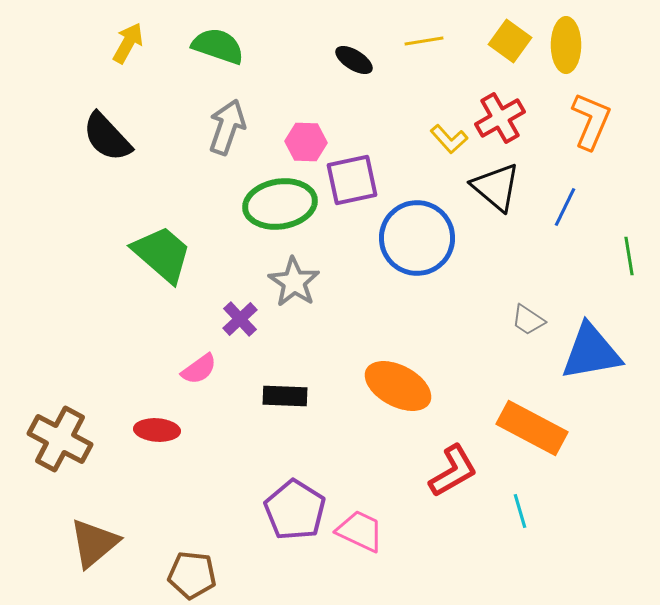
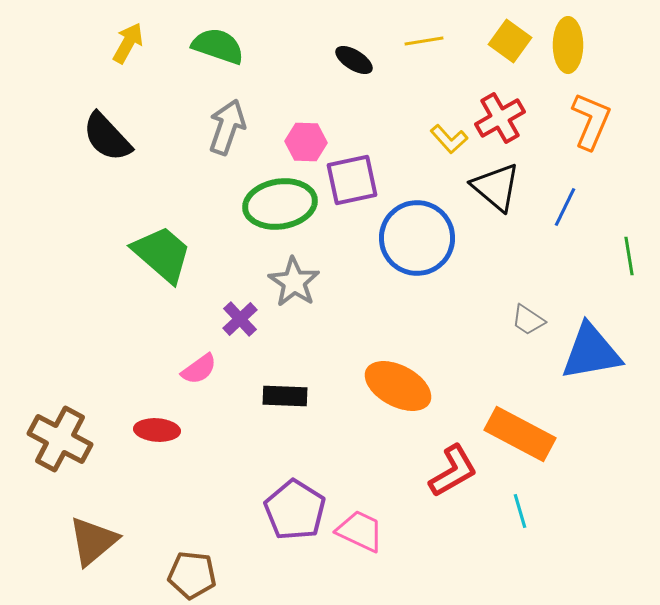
yellow ellipse: moved 2 px right
orange rectangle: moved 12 px left, 6 px down
brown triangle: moved 1 px left, 2 px up
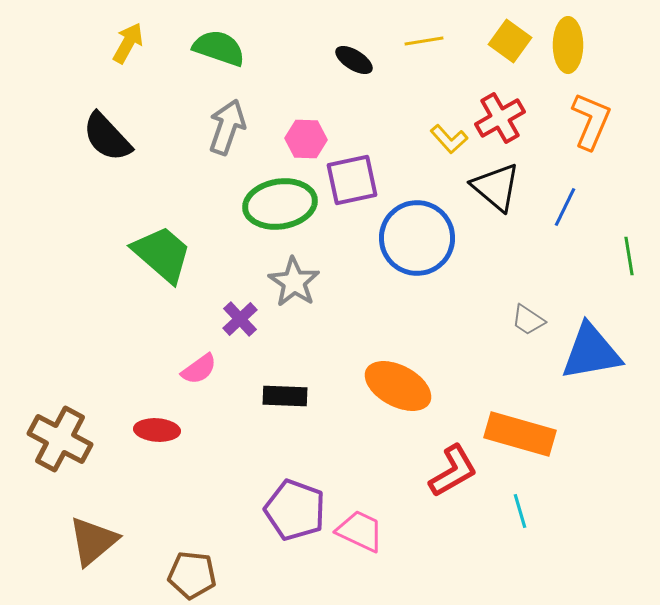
green semicircle: moved 1 px right, 2 px down
pink hexagon: moved 3 px up
orange rectangle: rotated 12 degrees counterclockwise
purple pentagon: rotated 12 degrees counterclockwise
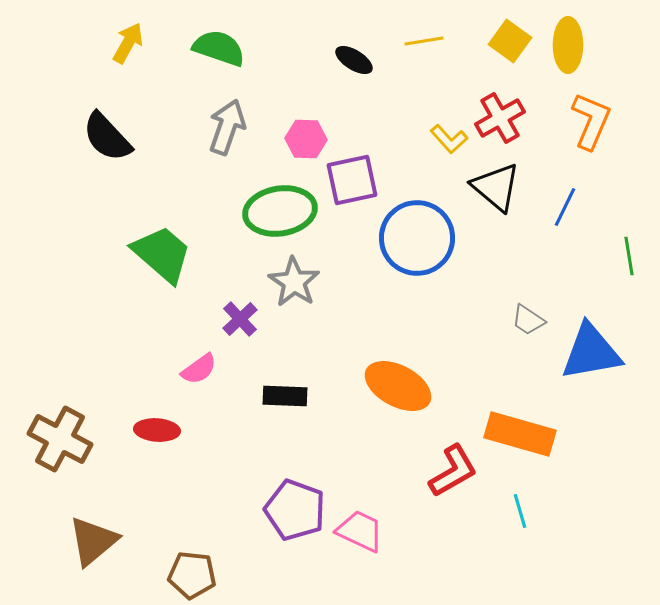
green ellipse: moved 7 px down
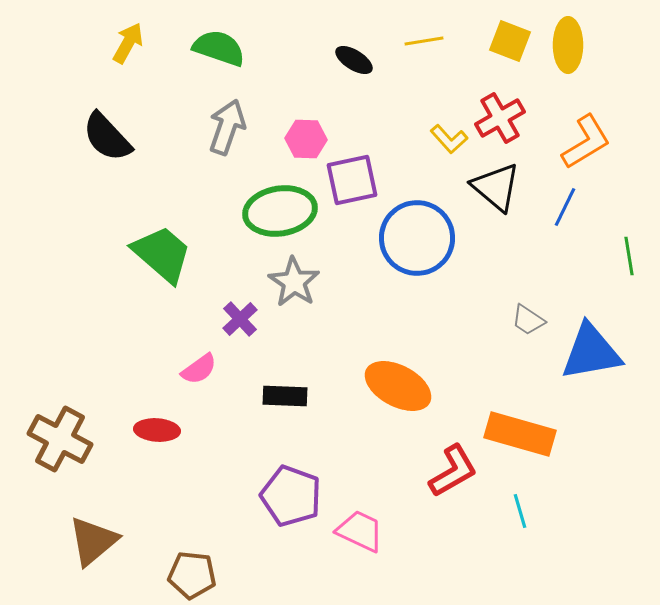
yellow square: rotated 15 degrees counterclockwise
orange L-shape: moved 5 px left, 21 px down; rotated 36 degrees clockwise
purple pentagon: moved 4 px left, 14 px up
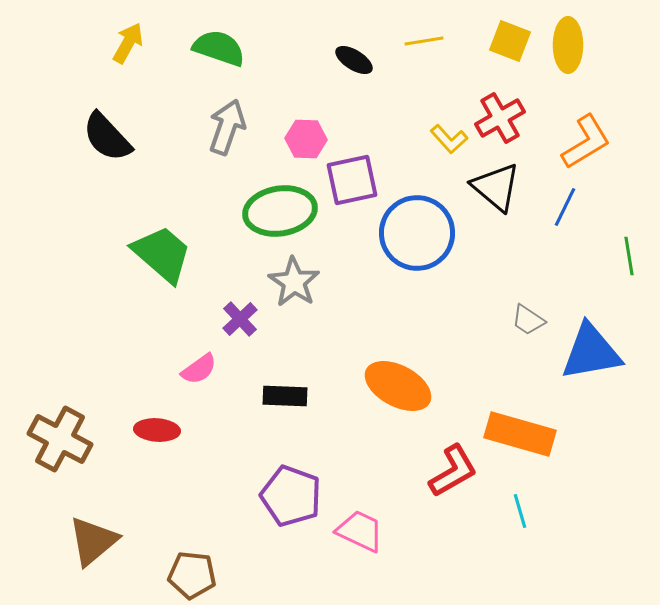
blue circle: moved 5 px up
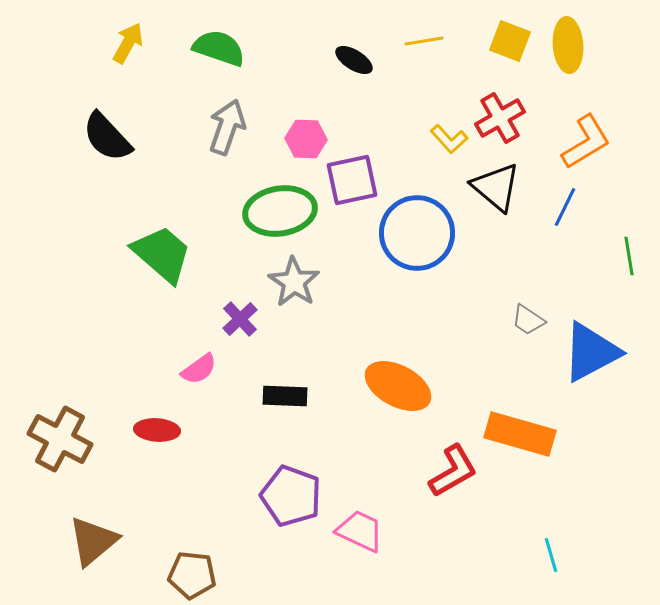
yellow ellipse: rotated 4 degrees counterclockwise
blue triangle: rotated 18 degrees counterclockwise
cyan line: moved 31 px right, 44 px down
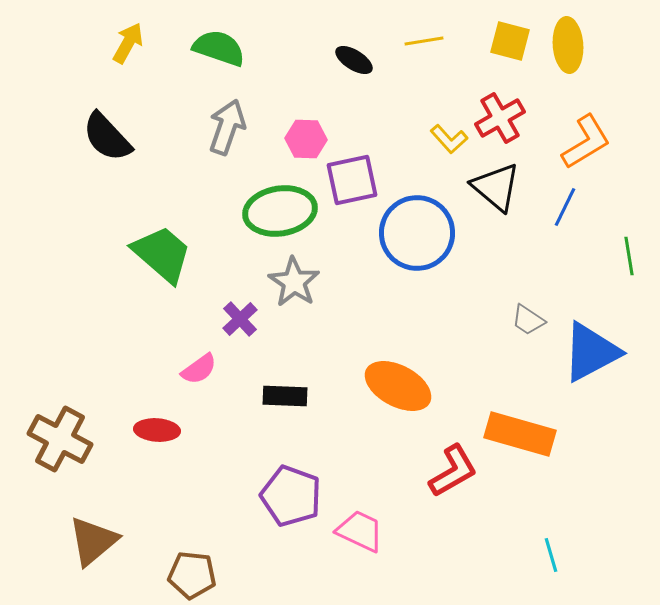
yellow square: rotated 6 degrees counterclockwise
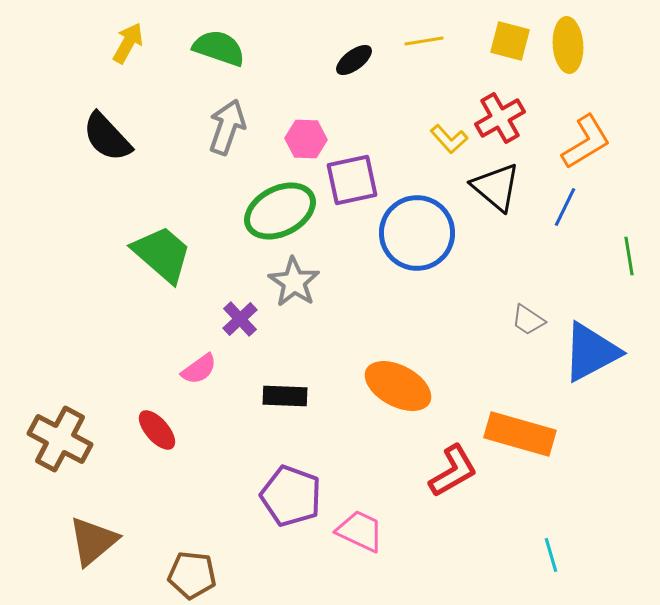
black ellipse: rotated 69 degrees counterclockwise
green ellipse: rotated 18 degrees counterclockwise
red ellipse: rotated 45 degrees clockwise
